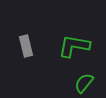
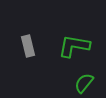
gray rectangle: moved 2 px right
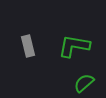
green semicircle: rotated 10 degrees clockwise
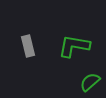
green semicircle: moved 6 px right, 1 px up
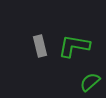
gray rectangle: moved 12 px right
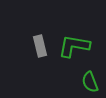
green semicircle: rotated 70 degrees counterclockwise
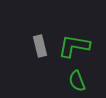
green semicircle: moved 13 px left, 1 px up
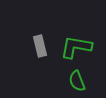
green L-shape: moved 2 px right, 1 px down
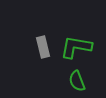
gray rectangle: moved 3 px right, 1 px down
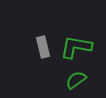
green semicircle: moved 1 px left, 1 px up; rotated 75 degrees clockwise
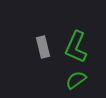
green L-shape: rotated 76 degrees counterclockwise
